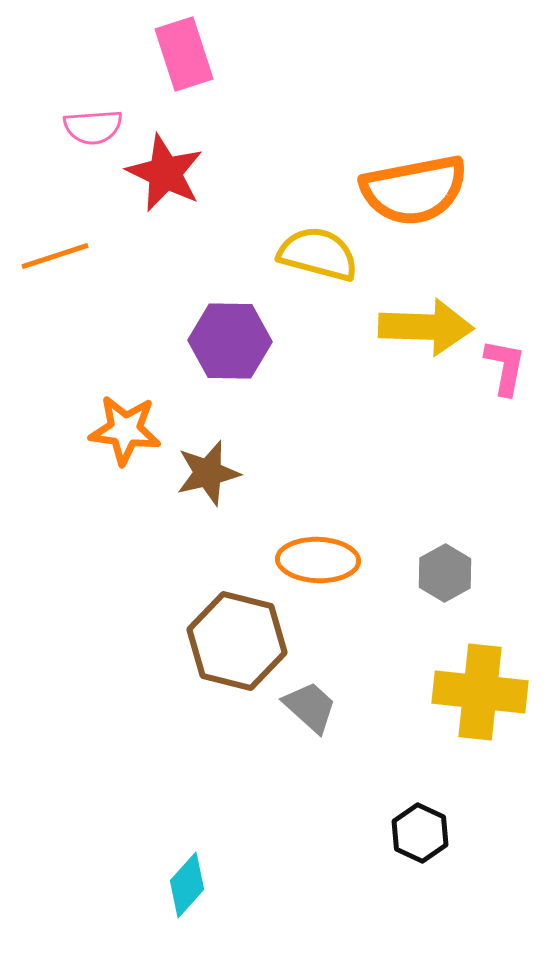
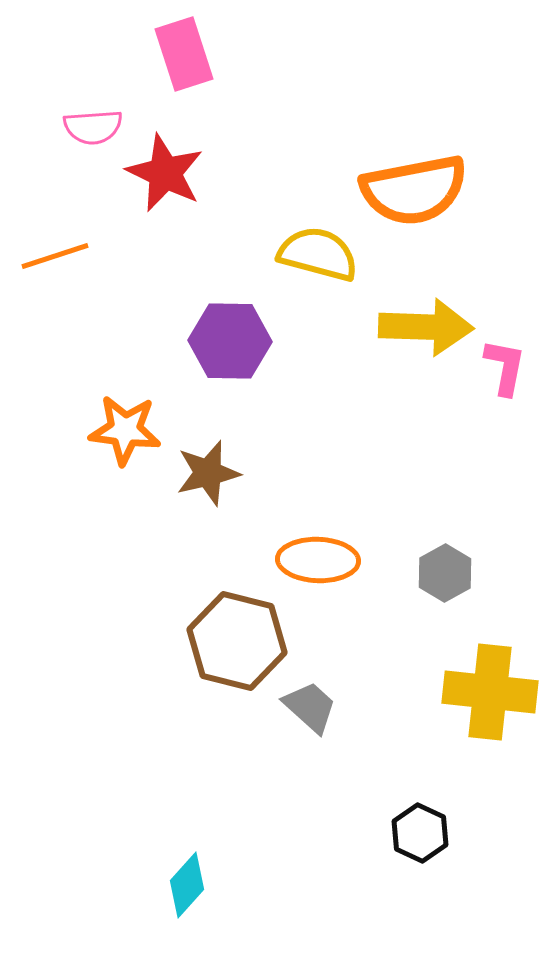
yellow cross: moved 10 px right
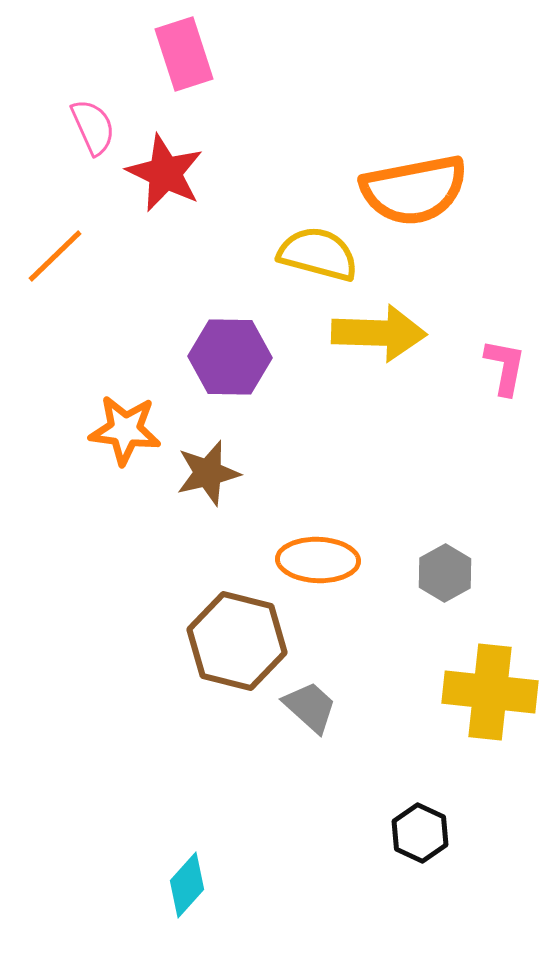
pink semicircle: rotated 110 degrees counterclockwise
orange line: rotated 26 degrees counterclockwise
yellow arrow: moved 47 px left, 6 px down
purple hexagon: moved 16 px down
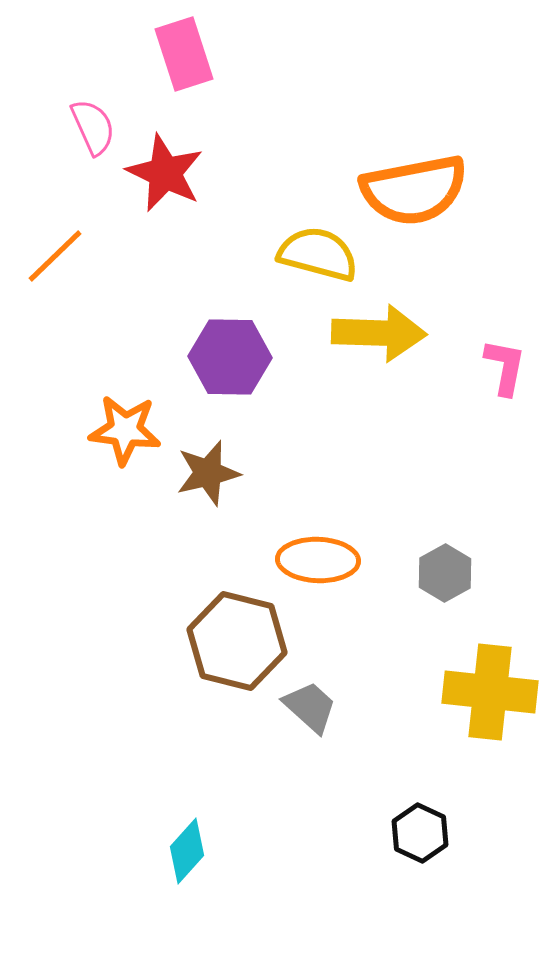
cyan diamond: moved 34 px up
